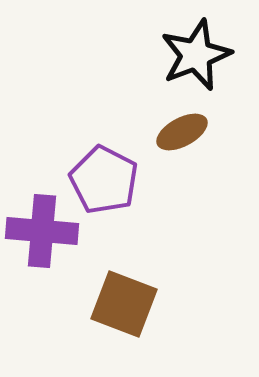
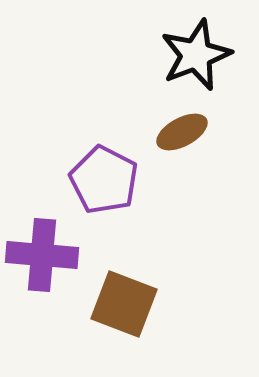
purple cross: moved 24 px down
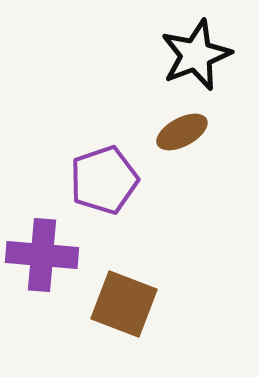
purple pentagon: rotated 26 degrees clockwise
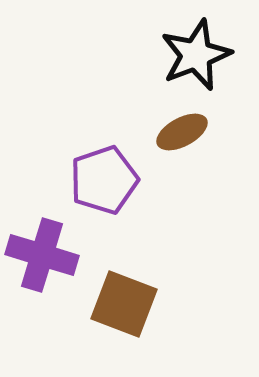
purple cross: rotated 12 degrees clockwise
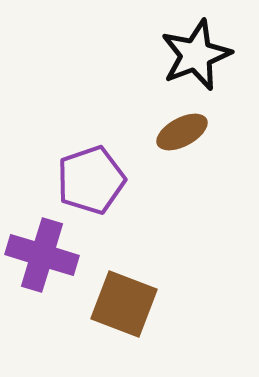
purple pentagon: moved 13 px left
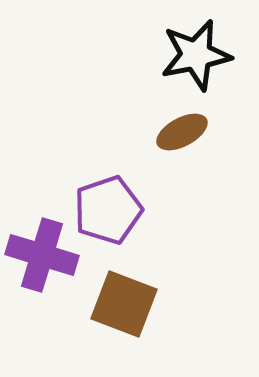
black star: rotated 10 degrees clockwise
purple pentagon: moved 17 px right, 30 px down
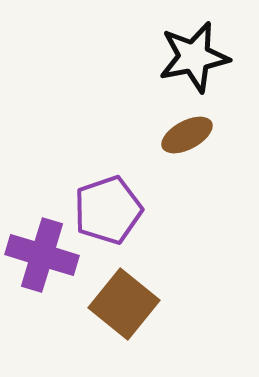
black star: moved 2 px left, 2 px down
brown ellipse: moved 5 px right, 3 px down
brown square: rotated 18 degrees clockwise
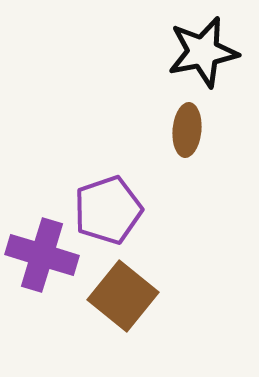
black star: moved 9 px right, 5 px up
brown ellipse: moved 5 px up; rotated 57 degrees counterclockwise
brown square: moved 1 px left, 8 px up
